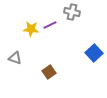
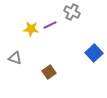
gray cross: rotated 14 degrees clockwise
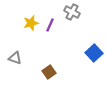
purple line: rotated 40 degrees counterclockwise
yellow star: moved 6 px up; rotated 21 degrees counterclockwise
